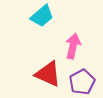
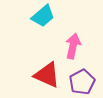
cyan trapezoid: moved 1 px right
red triangle: moved 1 px left, 1 px down
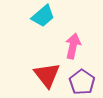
red triangle: rotated 28 degrees clockwise
purple pentagon: rotated 10 degrees counterclockwise
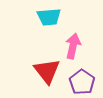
cyan trapezoid: moved 6 px right, 1 px down; rotated 35 degrees clockwise
red triangle: moved 4 px up
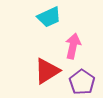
cyan trapezoid: rotated 20 degrees counterclockwise
red triangle: rotated 36 degrees clockwise
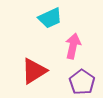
cyan trapezoid: moved 1 px right, 1 px down
red triangle: moved 13 px left
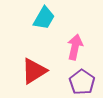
cyan trapezoid: moved 6 px left; rotated 35 degrees counterclockwise
pink arrow: moved 2 px right, 1 px down
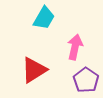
red triangle: moved 1 px up
purple pentagon: moved 4 px right, 2 px up
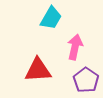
cyan trapezoid: moved 7 px right
red triangle: moved 4 px right; rotated 28 degrees clockwise
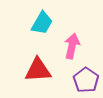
cyan trapezoid: moved 9 px left, 5 px down
pink arrow: moved 3 px left, 1 px up
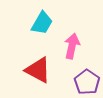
red triangle: rotated 32 degrees clockwise
purple pentagon: moved 1 px right, 2 px down
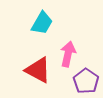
pink arrow: moved 4 px left, 8 px down
purple pentagon: moved 1 px left, 1 px up
